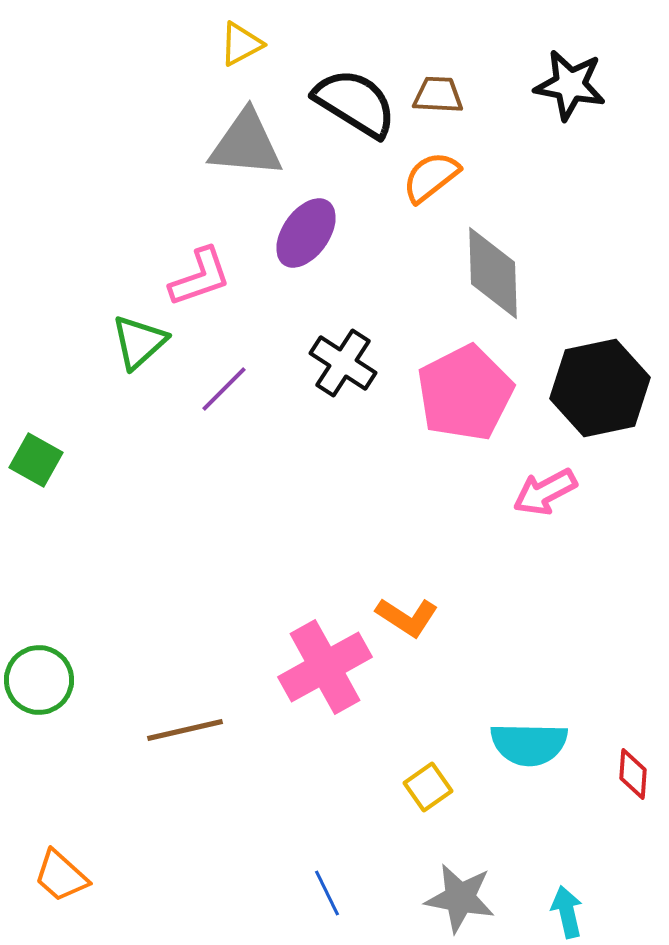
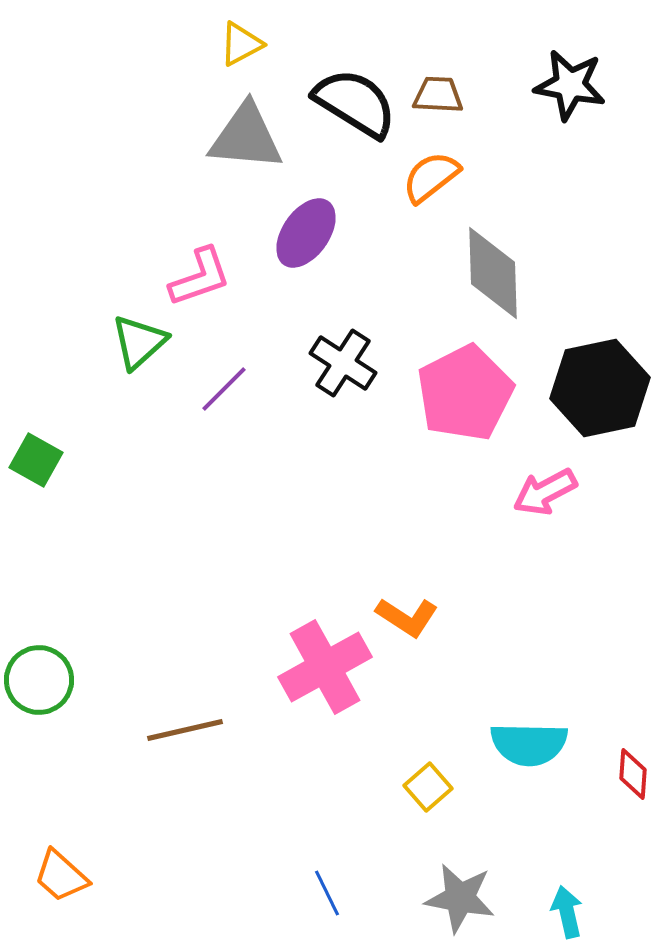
gray triangle: moved 7 px up
yellow square: rotated 6 degrees counterclockwise
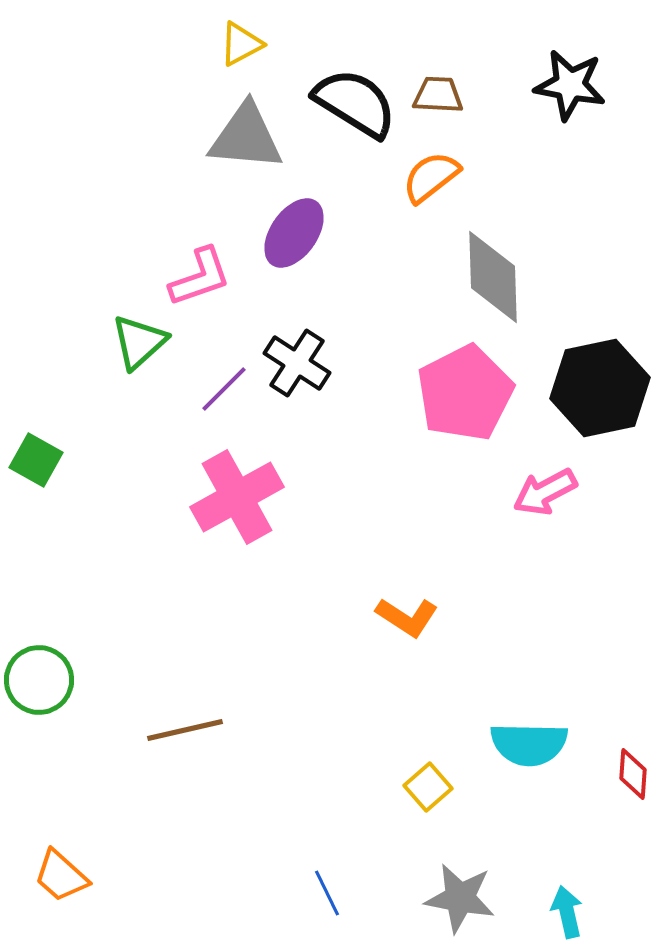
purple ellipse: moved 12 px left
gray diamond: moved 4 px down
black cross: moved 46 px left
pink cross: moved 88 px left, 170 px up
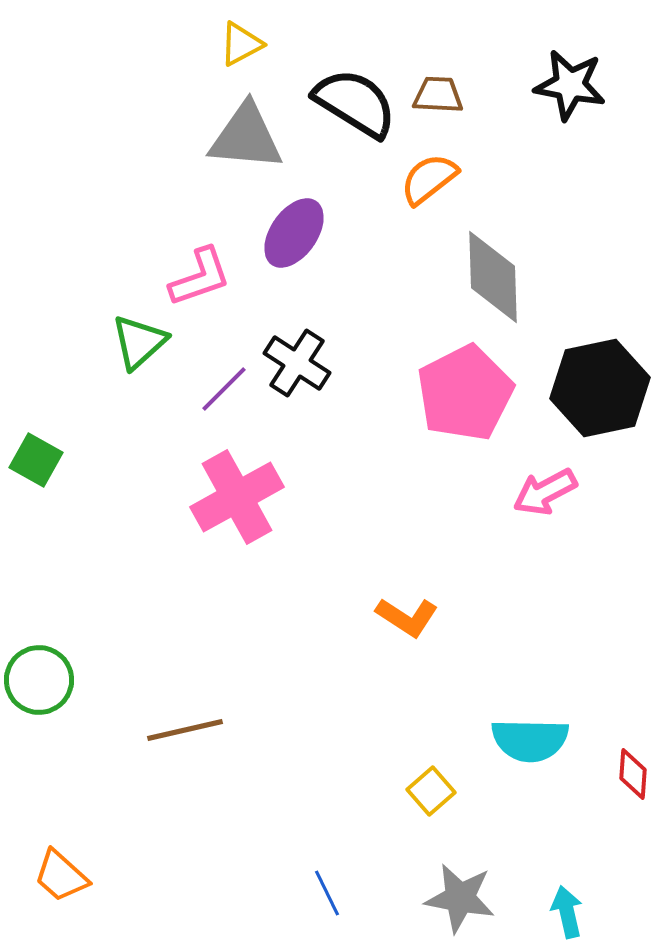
orange semicircle: moved 2 px left, 2 px down
cyan semicircle: moved 1 px right, 4 px up
yellow square: moved 3 px right, 4 px down
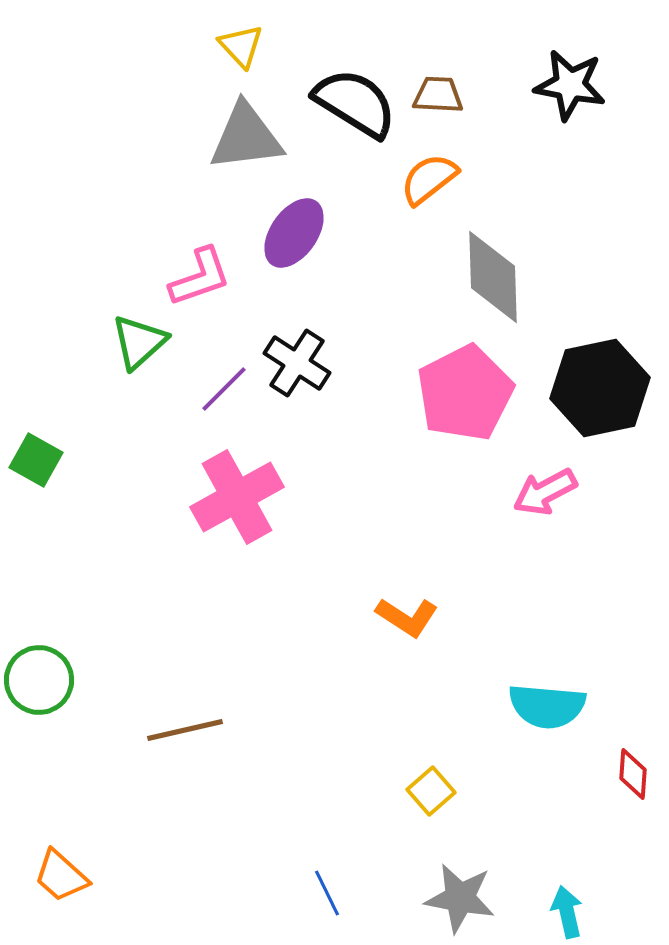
yellow triangle: moved 2 px down; rotated 45 degrees counterclockwise
gray triangle: rotated 12 degrees counterclockwise
cyan semicircle: moved 17 px right, 34 px up; rotated 4 degrees clockwise
